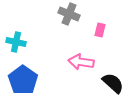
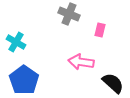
cyan cross: rotated 18 degrees clockwise
blue pentagon: moved 1 px right
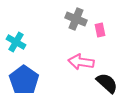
gray cross: moved 7 px right, 5 px down
pink rectangle: rotated 24 degrees counterclockwise
black semicircle: moved 6 px left
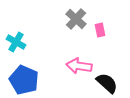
gray cross: rotated 20 degrees clockwise
pink arrow: moved 2 px left, 4 px down
blue pentagon: rotated 12 degrees counterclockwise
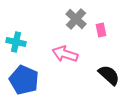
pink rectangle: moved 1 px right
cyan cross: rotated 18 degrees counterclockwise
pink arrow: moved 14 px left, 12 px up; rotated 10 degrees clockwise
black semicircle: moved 2 px right, 8 px up
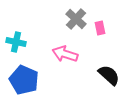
pink rectangle: moved 1 px left, 2 px up
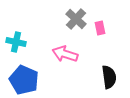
black semicircle: moved 2 px down; rotated 40 degrees clockwise
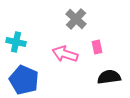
pink rectangle: moved 3 px left, 19 px down
black semicircle: rotated 90 degrees counterclockwise
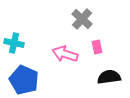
gray cross: moved 6 px right
cyan cross: moved 2 px left, 1 px down
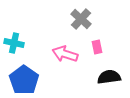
gray cross: moved 1 px left
blue pentagon: rotated 12 degrees clockwise
